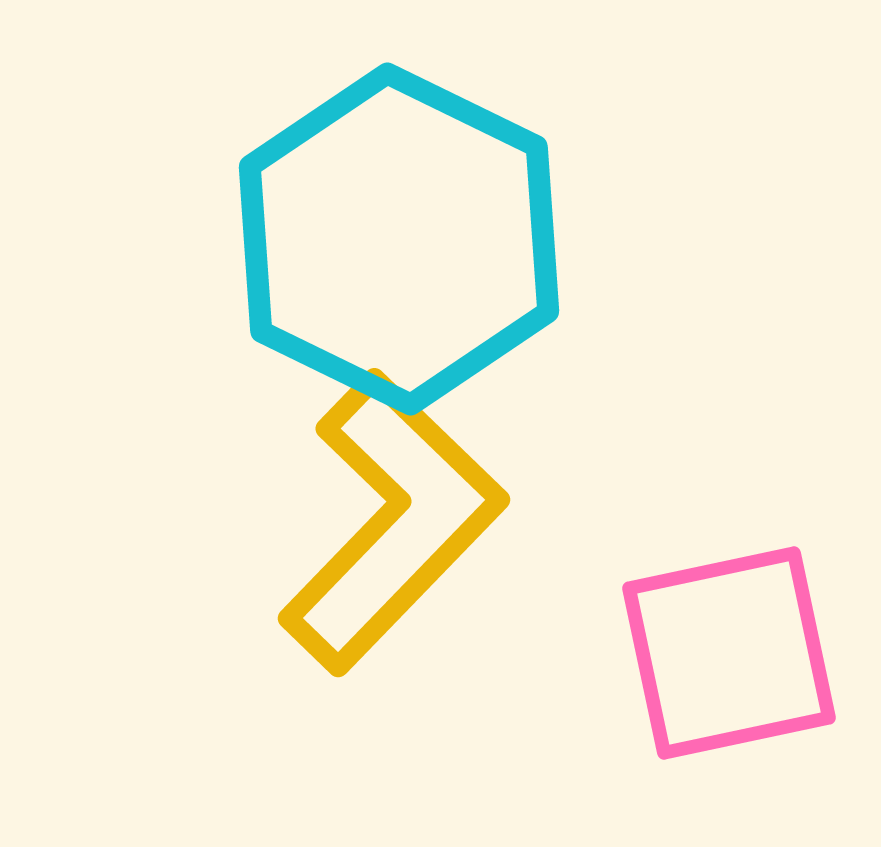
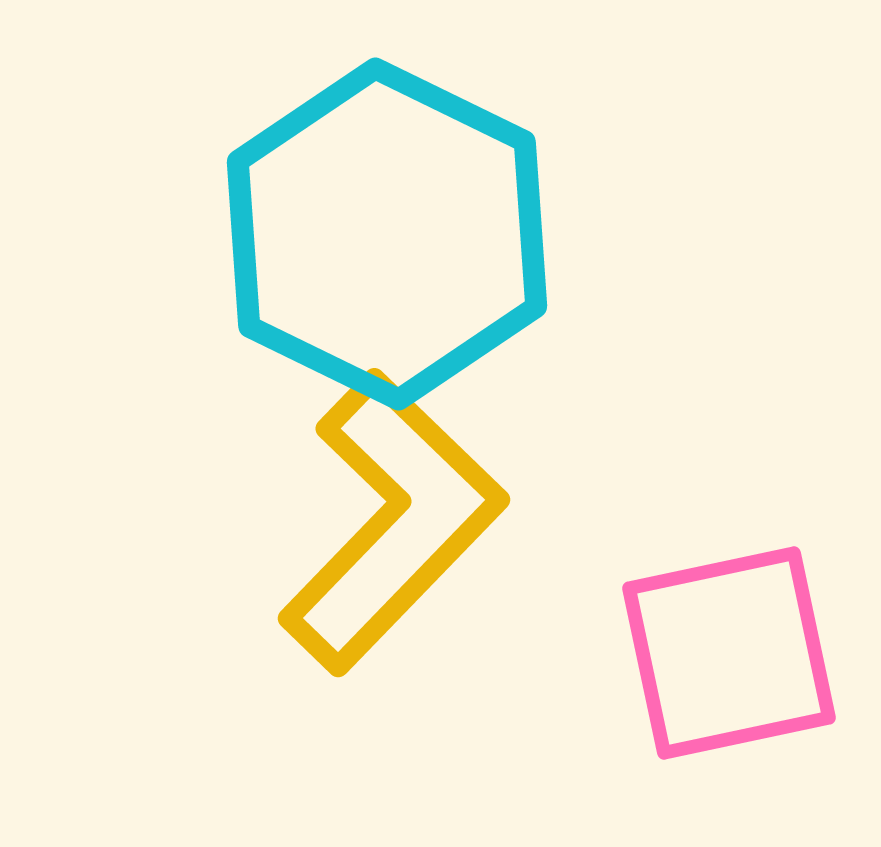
cyan hexagon: moved 12 px left, 5 px up
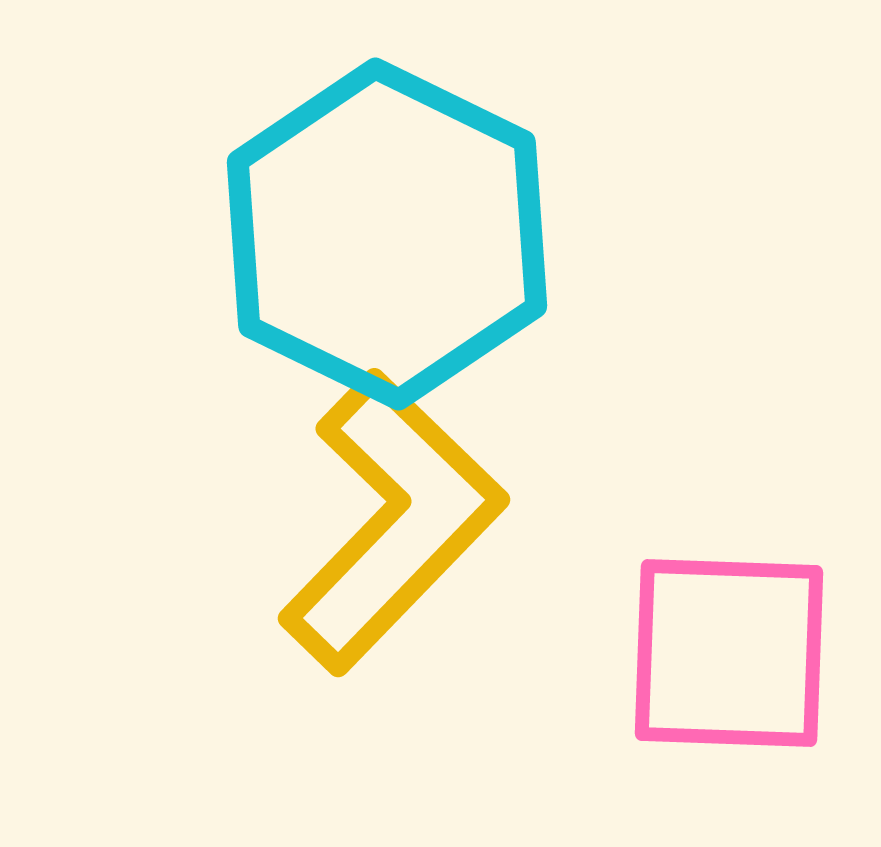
pink square: rotated 14 degrees clockwise
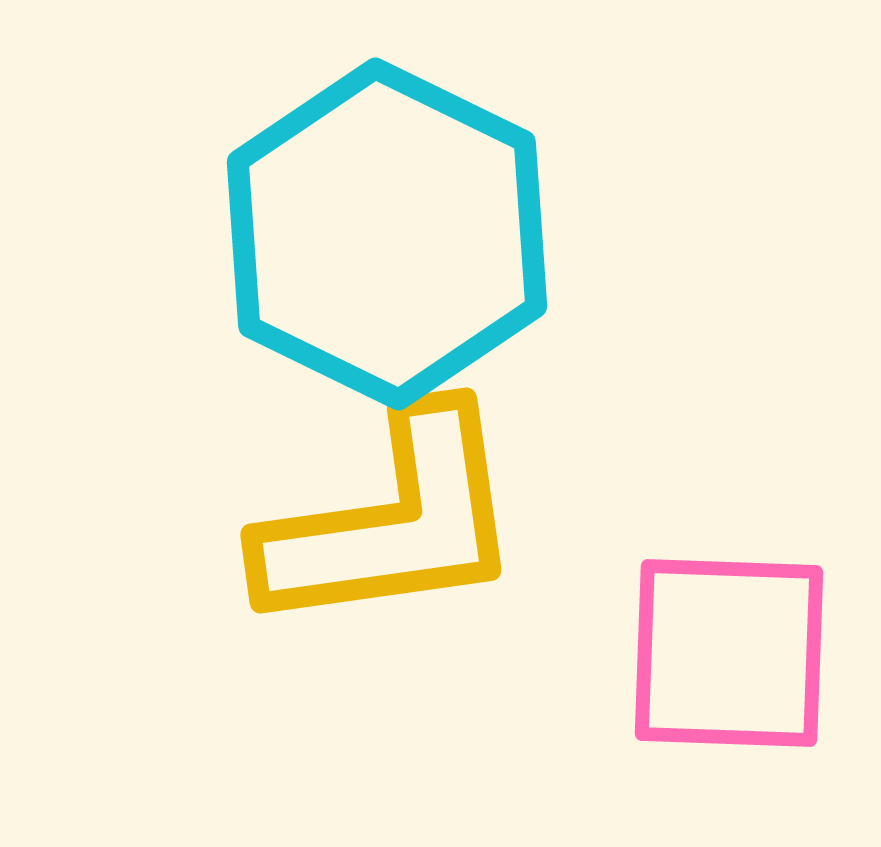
yellow L-shape: rotated 38 degrees clockwise
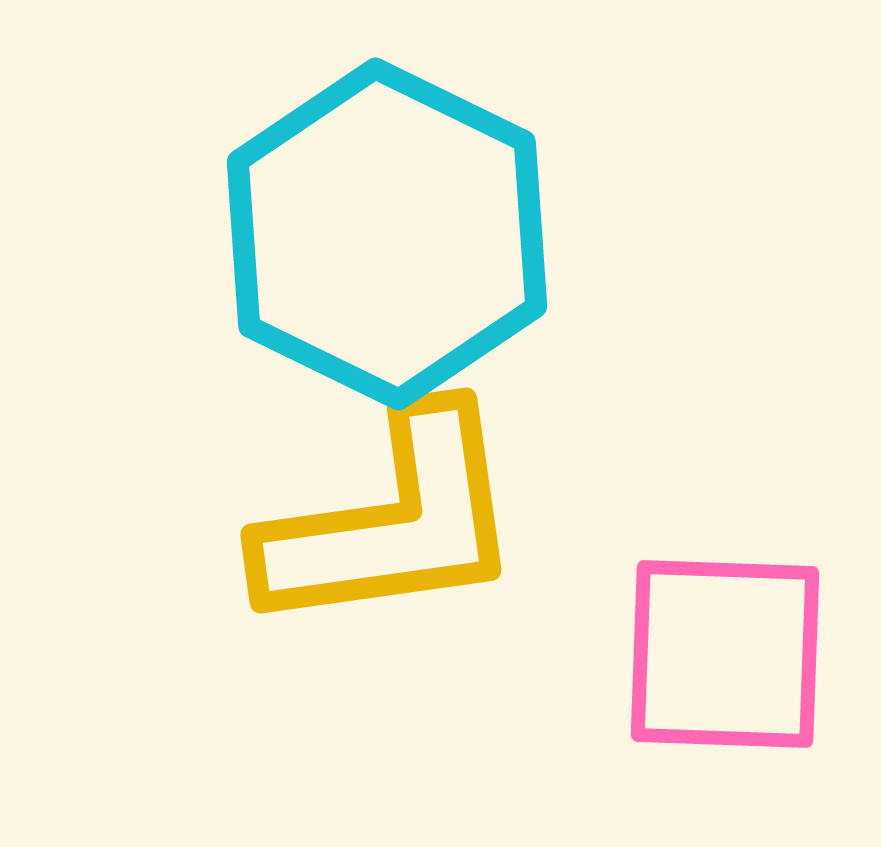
pink square: moved 4 px left, 1 px down
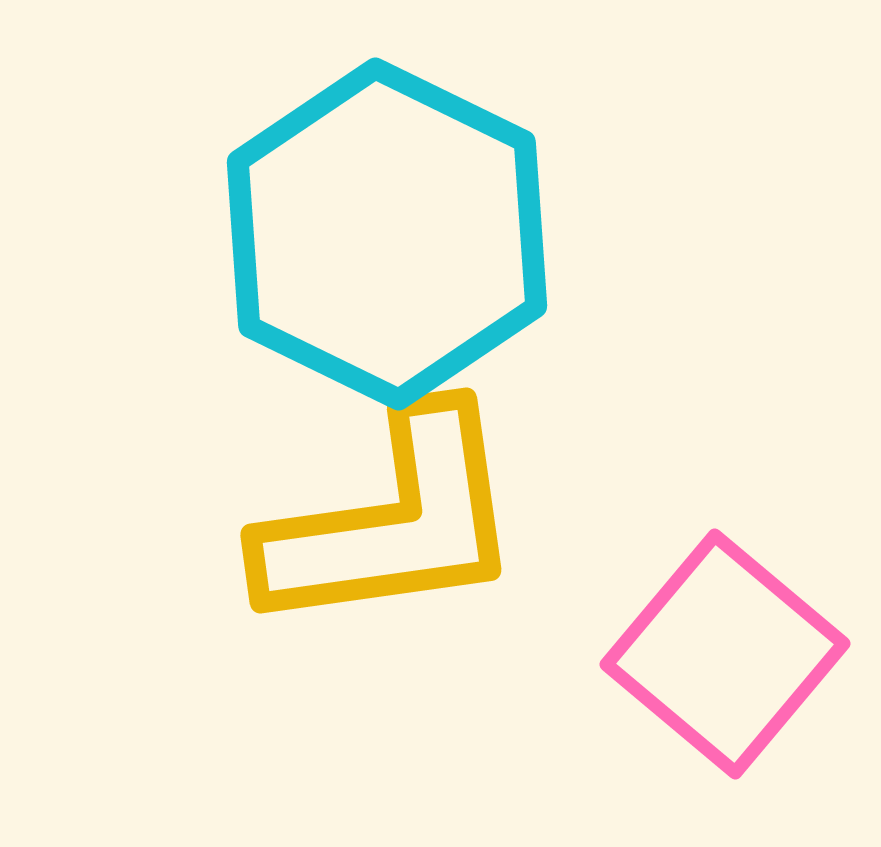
pink square: rotated 38 degrees clockwise
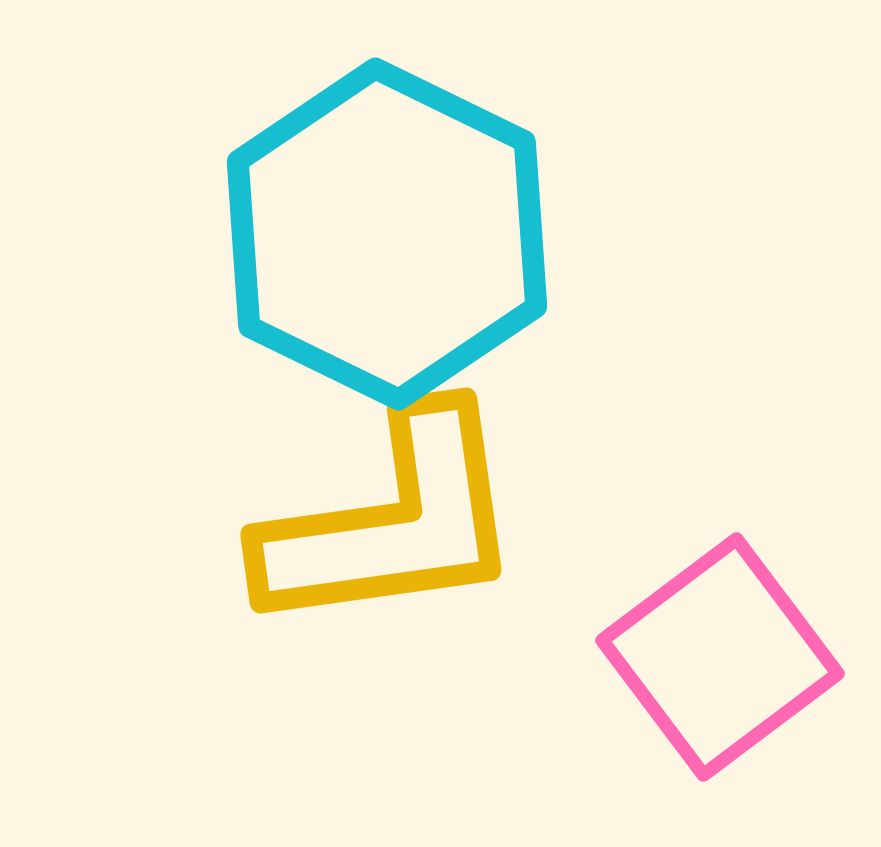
pink square: moved 5 px left, 3 px down; rotated 13 degrees clockwise
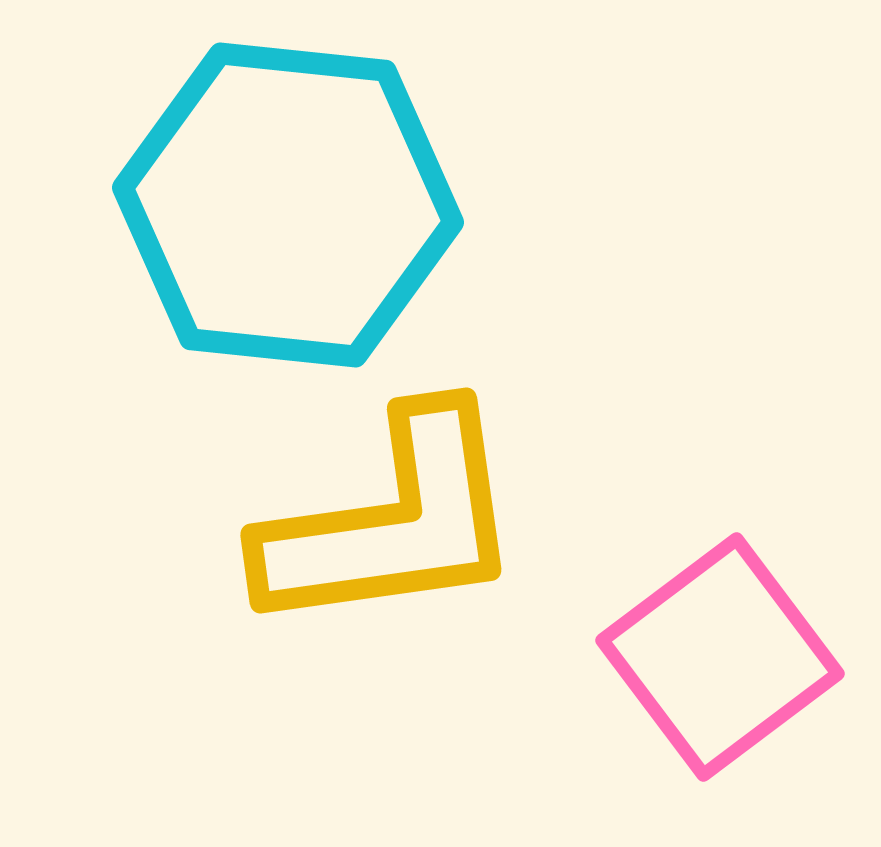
cyan hexagon: moved 99 px left, 29 px up; rotated 20 degrees counterclockwise
